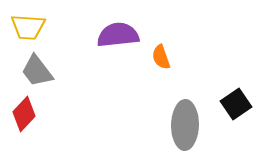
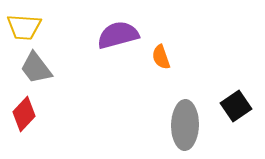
yellow trapezoid: moved 4 px left
purple semicircle: rotated 9 degrees counterclockwise
gray trapezoid: moved 1 px left, 3 px up
black square: moved 2 px down
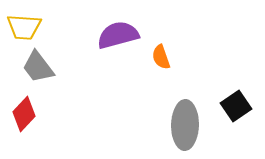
gray trapezoid: moved 2 px right, 1 px up
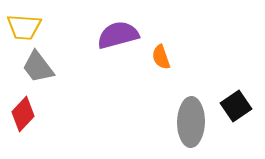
red diamond: moved 1 px left
gray ellipse: moved 6 px right, 3 px up
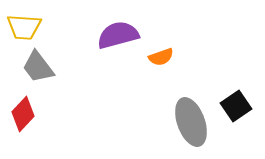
orange semicircle: rotated 90 degrees counterclockwise
gray ellipse: rotated 21 degrees counterclockwise
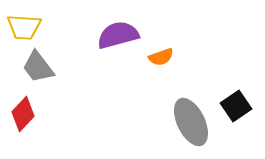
gray ellipse: rotated 6 degrees counterclockwise
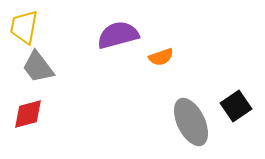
yellow trapezoid: rotated 96 degrees clockwise
red diamond: moved 5 px right; rotated 32 degrees clockwise
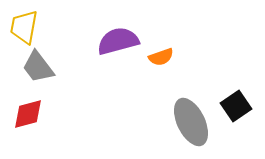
purple semicircle: moved 6 px down
